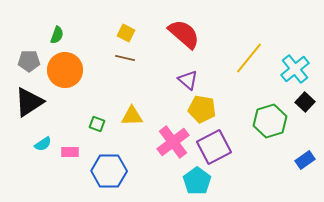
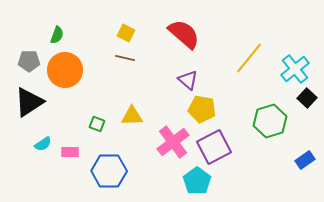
black square: moved 2 px right, 4 px up
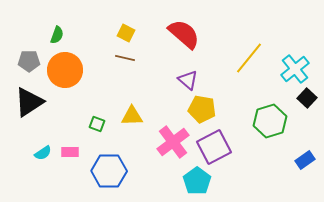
cyan semicircle: moved 9 px down
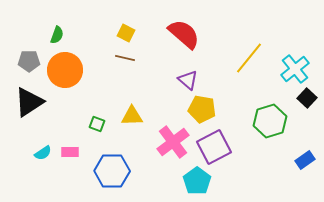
blue hexagon: moved 3 px right
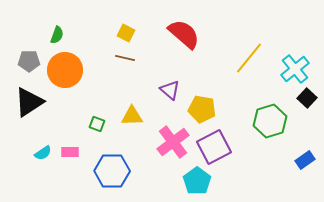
purple triangle: moved 18 px left, 10 px down
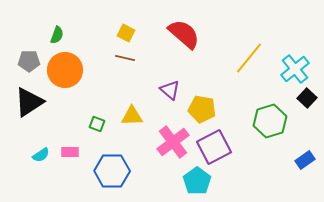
cyan semicircle: moved 2 px left, 2 px down
